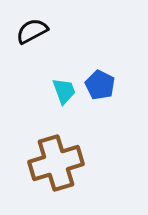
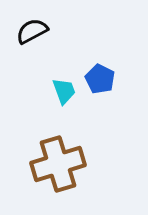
blue pentagon: moved 6 px up
brown cross: moved 2 px right, 1 px down
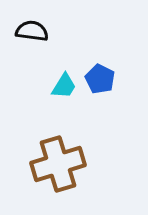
black semicircle: rotated 36 degrees clockwise
cyan trapezoid: moved 5 px up; rotated 52 degrees clockwise
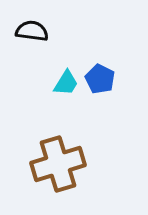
cyan trapezoid: moved 2 px right, 3 px up
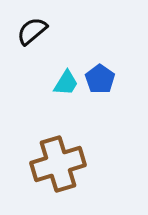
black semicircle: rotated 48 degrees counterclockwise
blue pentagon: rotated 8 degrees clockwise
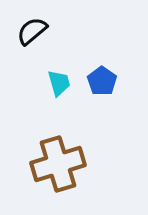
blue pentagon: moved 2 px right, 2 px down
cyan trapezoid: moved 7 px left; rotated 48 degrees counterclockwise
